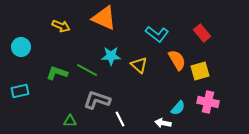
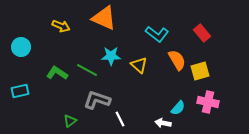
green L-shape: rotated 15 degrees clockwise
green triangle: rotated 40 degrees counterclockwise
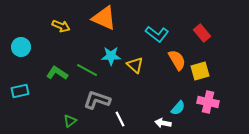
yellow triangle: moved 4 px left
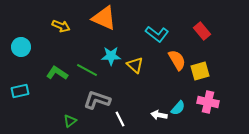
red rectangle: moved 2 px up
white arrow: moved 4 px left, 8 px up
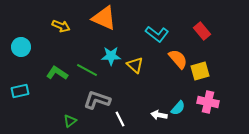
orange semicircle: moved 1 px right, 1 px up; rotated 10 degrees counterclockwise
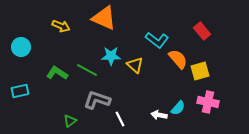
cyan L-shape: moved 6 px down
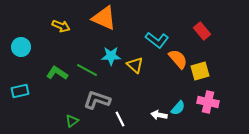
green triangle: moved 2 px right
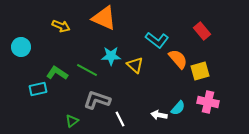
cyan rectangle: moved 18 px right, 2 px up
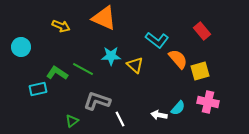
green line: moved 4 px left, 1 px up
gray L-shape: moved 1 px down
